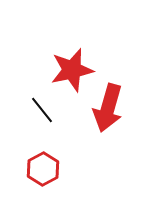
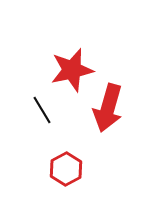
black line: rotated 8 degrees clockwise
red hexagon: moved 23 px right
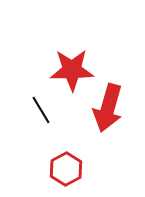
red star: rotated 12 degrees clockwise
black line: moved 1 px left
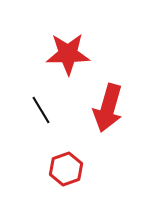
red star: moved 4 px left, 16 px up
red hexagon: rotated 8 degrees clockwise
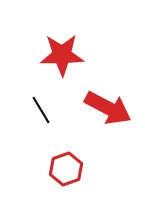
red star: moved 6 px left, 1 px down
red arrow: rotated 78 degrees counterclockwise
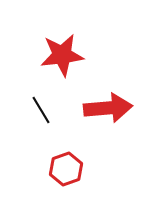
red star: rotated 6 degrees counterclockwise
red arrow: rotated 33 degrees counterclockwise
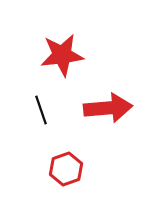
black line: rotated 12 degrees clockwise
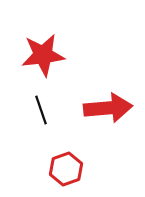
red star: moved 19 px left
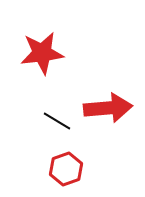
red star: moved 1 px left, 2 px up
black line: moved 16 px right, 11 px down; rotated 40 degrees counterclockwise
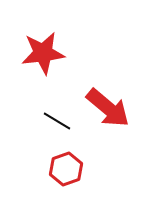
red star: moved 1 px right
red arrow: rotated 45 degrees clockwise
